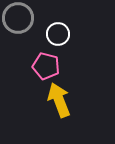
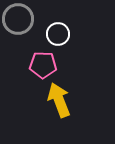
gray circle: moved 1 px down
pink pentagon: moved 3 px left, 1 px up; rotated 12 degrees counterclockwise
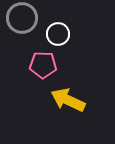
gray circle: moved 4 px right, 1 px up
yellow arrow: moved 9 px right; rotated 44 degrees counterclockwise
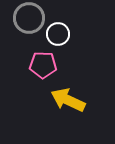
gray circle: moved 7 px right
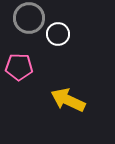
pink pentagon: moved 24 px left, 2 px down
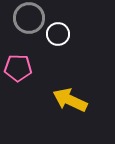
pink pentagon: moved 1 px left, 1 px down
yellow arrow: moved 2 px right
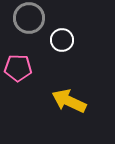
white circle: moved 4 px right, 6 px down
yellow arrow: moved 1 px left, 1 px down
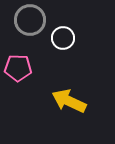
gray circle: moved 1 px right, 2 px down
white circle: moved 1 px right, 2 px up
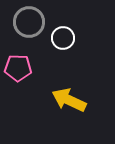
gray circle: moved 1 px left, 2 px down
yellow arrow: moved 1 px up
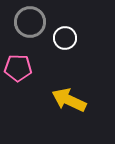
gray circle: moved 1 px right
white circle: moved 2 px right
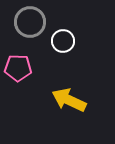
white circle: moved 2 px left, 3 px down
